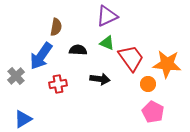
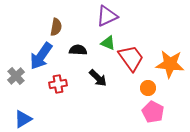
green triangle: moved 1 px right
orange star: moved 3 px right
black arrow: moved 2 px left, 1 px up; rotated 36 degrees clockwise
orange circle: moved 4 px down
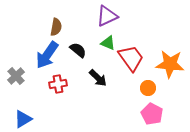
black semicircle: rotated 36 degrees clockwise
blue arrow: moved 6 px right, 1 px up
pink pentagon: moved 1 px left, 2 px down
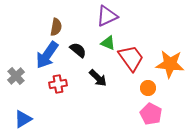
pink pentagon: moved 1 px left
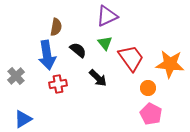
green triangle: moved 3 px left; rotated 28 degrees clockwise
blue arrow: rotated 44 degrees counterclockwise
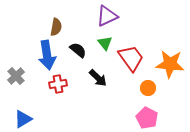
pink pentagon: moved 4 px left, 4 px down
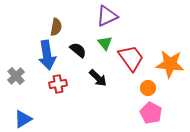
pink pentagon: moved 4 px right, 5 px up
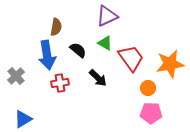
green triangle: rotated 21 degrees counterclockwise
orange star: rotated 16 degrees counterclockwise
red cross: moved 2 px right, 1 px up
pink pentagon: rotated 25 degrees counterclockwise
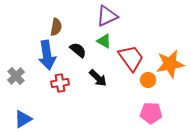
green triangle: moved 1 px left, 2 px up
orange circle: moved 8 px up
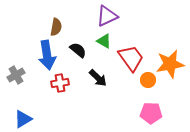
gray cross: moved 1 px up; rotated 12 degrees clockwise
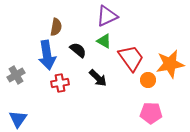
blue triangle: moved 5 px left; rotated 24 degrees counterclockwise
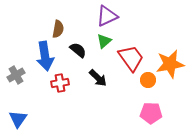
brown semicircle: moved 2 px right, 2 px down
green triangle: rotated 49 degrees clockwise
blue arrow: moved 2 px left, 1 px down
